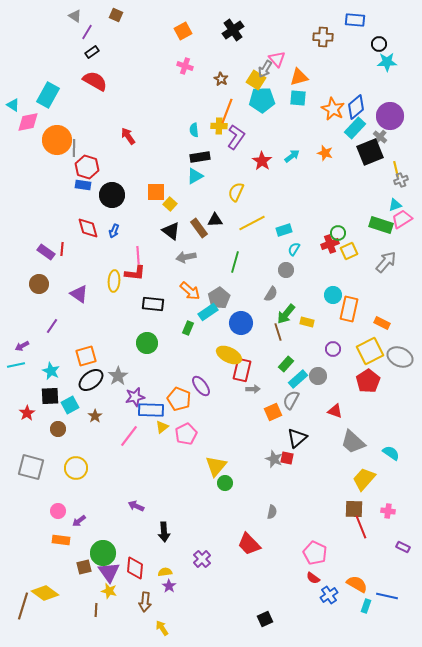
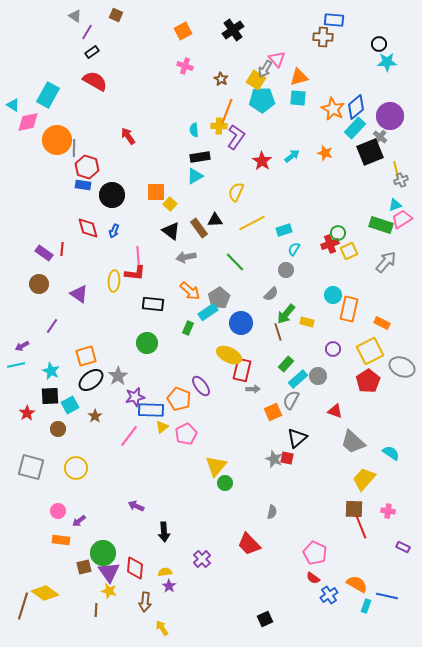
blue rectangle at (355, 20): moved 21 px left
purple rectangle at (46, 252): moved 2 px left, 1 px down
green line at (235, 262): rotated 60 degrees counterclockwise
gray semicircle at (271, 294): rotated 14 degrees clockwise
gray ellipse at (400, 357): moved 2 px right, 10 px down
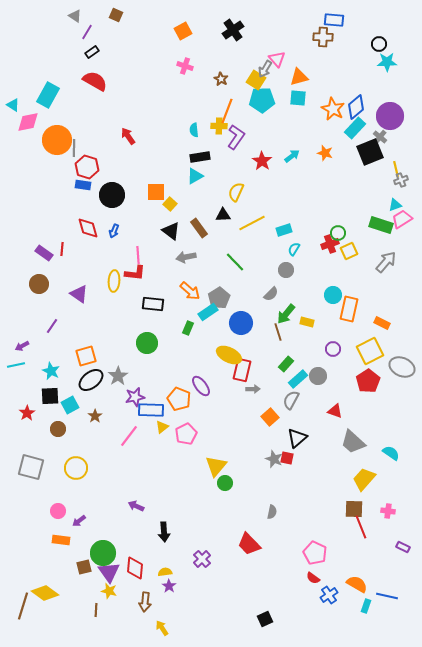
black triangle at (215, 220): moved 8 px right, 5 px up
orange square at (273, 412): moved 3 px left, 5 px down; rotated 18 degrees counterclockwise
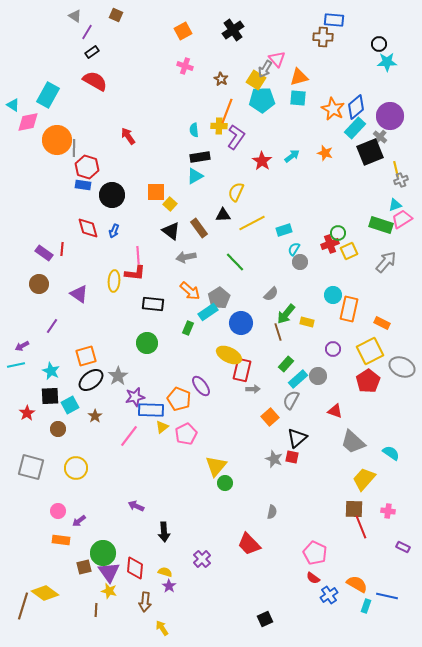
gray circle at (286, 270): moved 14 px right, 8 px up
red square at (287, 458): moved 5 px right, 1 px up
yellow semicircle at (165, 572): rotated 24 degrees clockwise
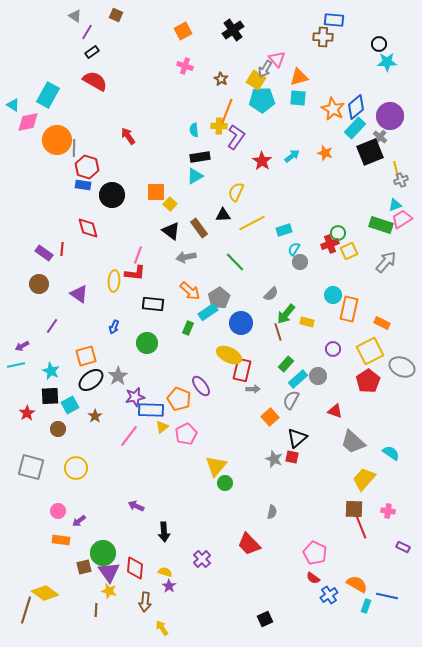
blue arrow at (114, 231): moved 96 px down
pink line at (138, 255): rotated 24 degrees clockwise
brown line at (23, 606): moved 3 px right, 4 px down
